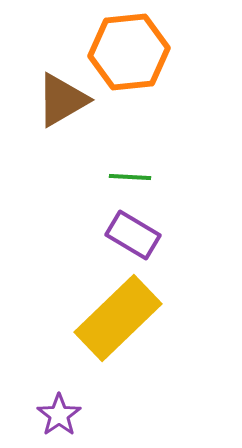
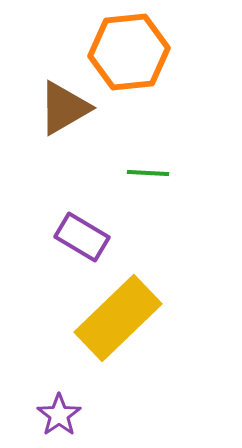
brown triangle: moved 2 px right, 8 px down
green line: moved 18 px right, 4 px up
purple rectangle: moved 51 px left, 2 px down
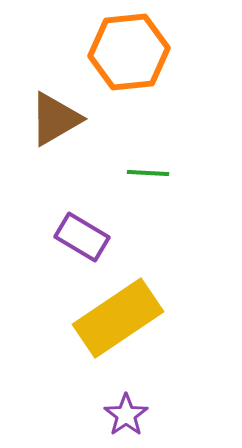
brown triangle: moved 9 px left, 11 px down
yellow rectangle: rotated 10 degrees clockwise
purple star: moved 67 px right
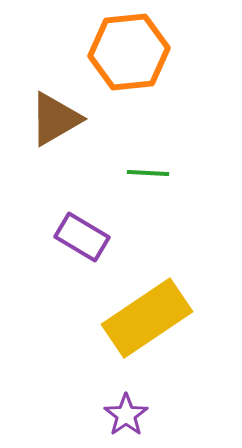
yellow rectangle: moved 29 px right
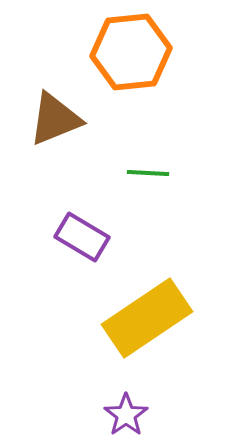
orange hexagon: moved 2 px right
brown triangle: rotated 8 degrees clockwise
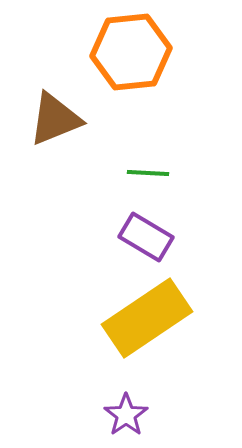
purple rectangle: moved 64 px right
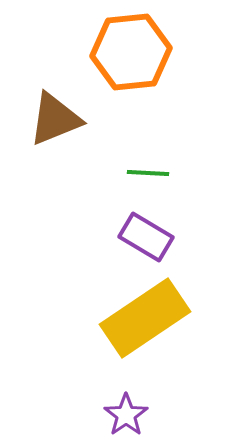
yellow rectangle: moved 2 px left
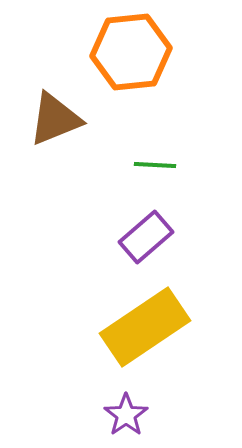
green line: moved 7 px right, 8 px up
purple rectangle: rotated 72 degrees counterclockwise
yellow rectangle: moved 9 px down
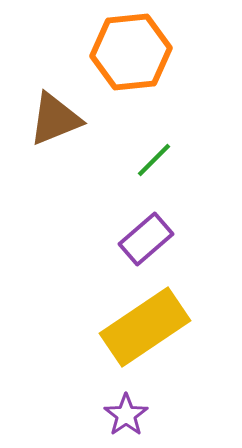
green line: moved 1 px left, 5 px up; rotated 48 degrees counterclockwise
purple rectangle: moved 2 px down
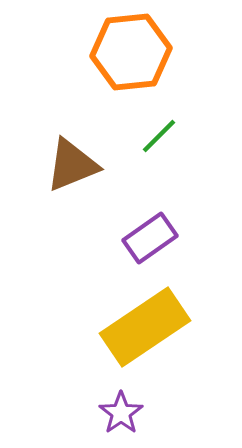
brown triangle: moved 17 px right, 46 px down
green line: moved 5 px right, 24 px up
purple rectangle: moved 4 px right, 1 px up; rotated 6 degrees clockwise
purple star: moved 5 px left, 2 px up
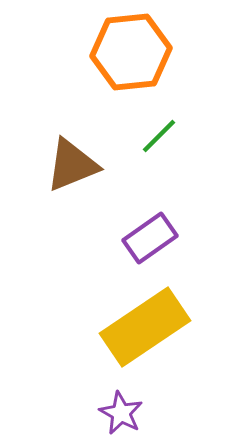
purple star: rotated 9 degrees counterclockwise
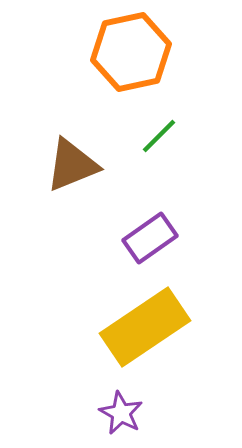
orange hexagon: rotated 6 degrees counterclockwise
